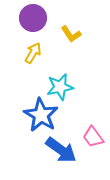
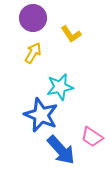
blue star: rotated 8 degrees counterclockwise
pink trapezoid: moved 1 px left; rotated 20 degrees counterclockwise
blue arrow: rotated 12 degrees clockwise
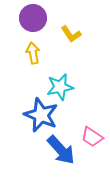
yellow arrow: rotated 40 degrees counterclockwise
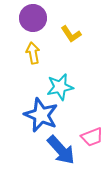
pink trapezoid: rotated 55 degrees counterclockwise
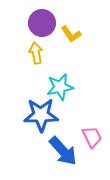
purple circle: moved 9 px right, 5 px down
yellow arrow: moved 3 px right
blue star: rotated 24 degrees counterclockwise
pink trapezoid: rotated 95 degrees counterclockwise
blue arrow: moved 2 px right, 1 px down
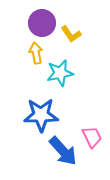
cyan star: moved 14 px up
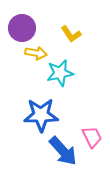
purple circle: moved 20 px left, 5 px down
yellow arrow: rotated 110 degrees clockwise
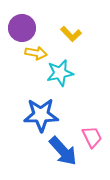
yellow L-shape: rotated 10 degrees counterclockwise
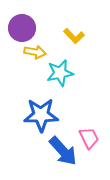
yellow L-shape: moved 3 px right, 2 px down
yellow arrow: moved 1 px left, 1 px up
pink trapezoid: moved 3 px left, 1 px down
